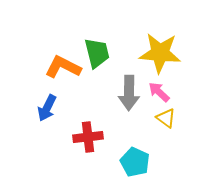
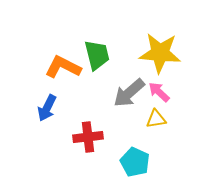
green trapezoid: moved 2 px down
gray arrow: rotated 48 degrees clockwise
yellow triangle: moved 10 px left, 1 px down; rotated 45 degrees counterclockwise
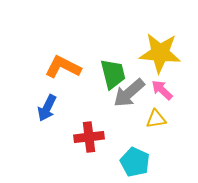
green trapezoid: moved 16 px right, 19 px down
pink arrow: moved 3 px right, 2 px up
red cross: moved 1 px right
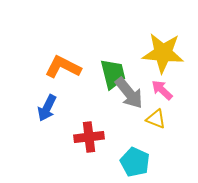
yellow star: moved 3 px right
gray arrow: rotated 88 degrees counterclockwise
yellow triangle: rotated 30 degrees clockwise
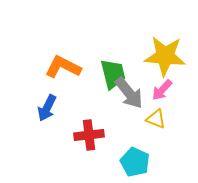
yellow star: moved 2 px right, 3 px down
pink arrow: rotated 90 degrees counterclockwise
red cross: moved 2 px up
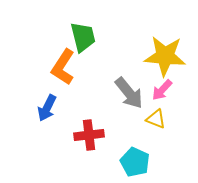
orange L-shape: rotated 84 degrees counterclockwise
green trapezoid: moved 30 px left, 37 px up
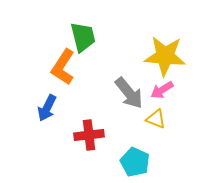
pink arrow: rotated 15 degrees clockwise
